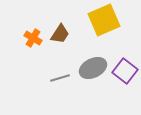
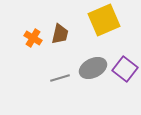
brown trapezoid: rotated 20 degrees counterclockwise
purple square: moved 2 px up
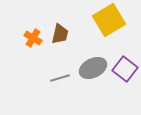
yellow square: moved 5 px right; rotated 8 degrees counterclockwise
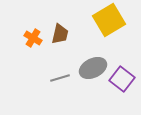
purple square: moved 3 px left, 10 px down
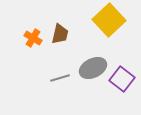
yellow square: rotated 12 degrees counterclockwise
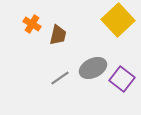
yellow square: moved 9 px right
brown trapezoid: moved 2 px left, 1 px down
orange cross: moved 1 px left, 14 px up
gray line: rotated 18 degrees counterclockwise
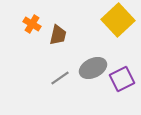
purple square: rotated 25 degrees clockwise
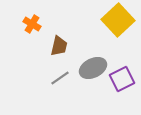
brown trapezoid: moved 1 px right, 11 px down
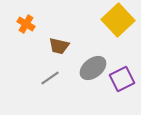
orange cross: moved 6 px left
brown trapezoid: rotated 90 degrees clockwise
gray ellipse: rotated 12 degrees counterclockwise
gray line: moved 10 px left
